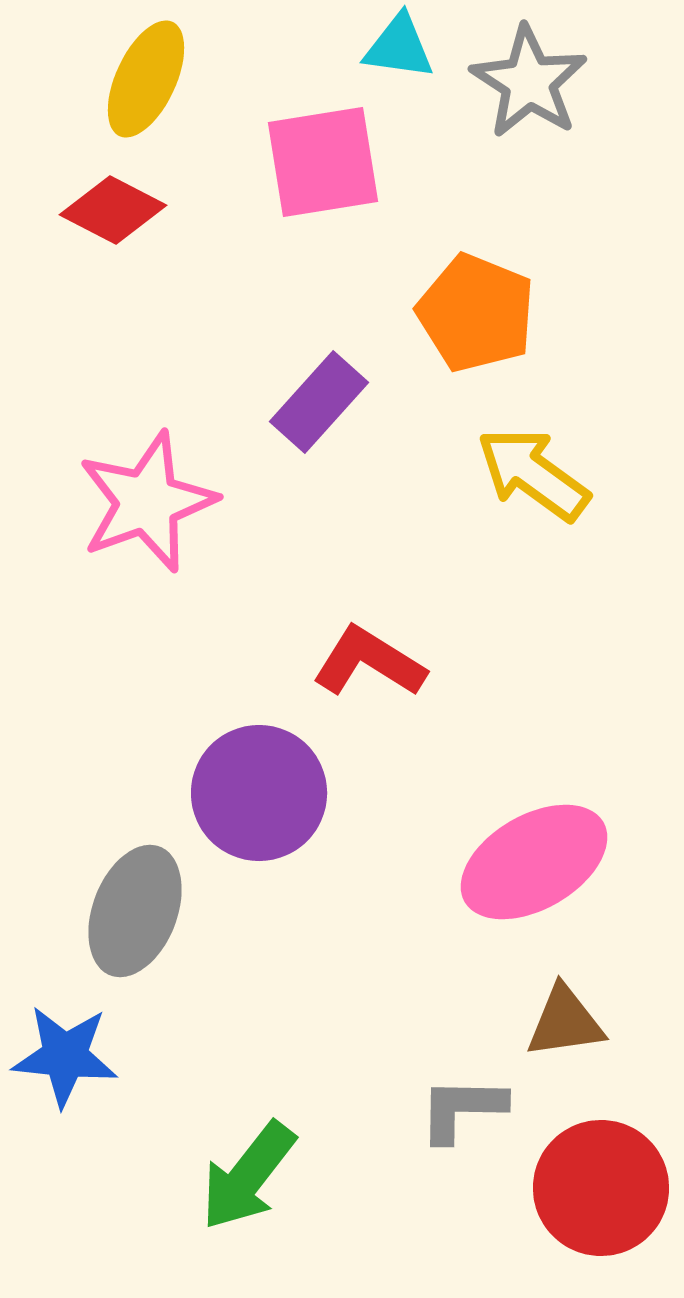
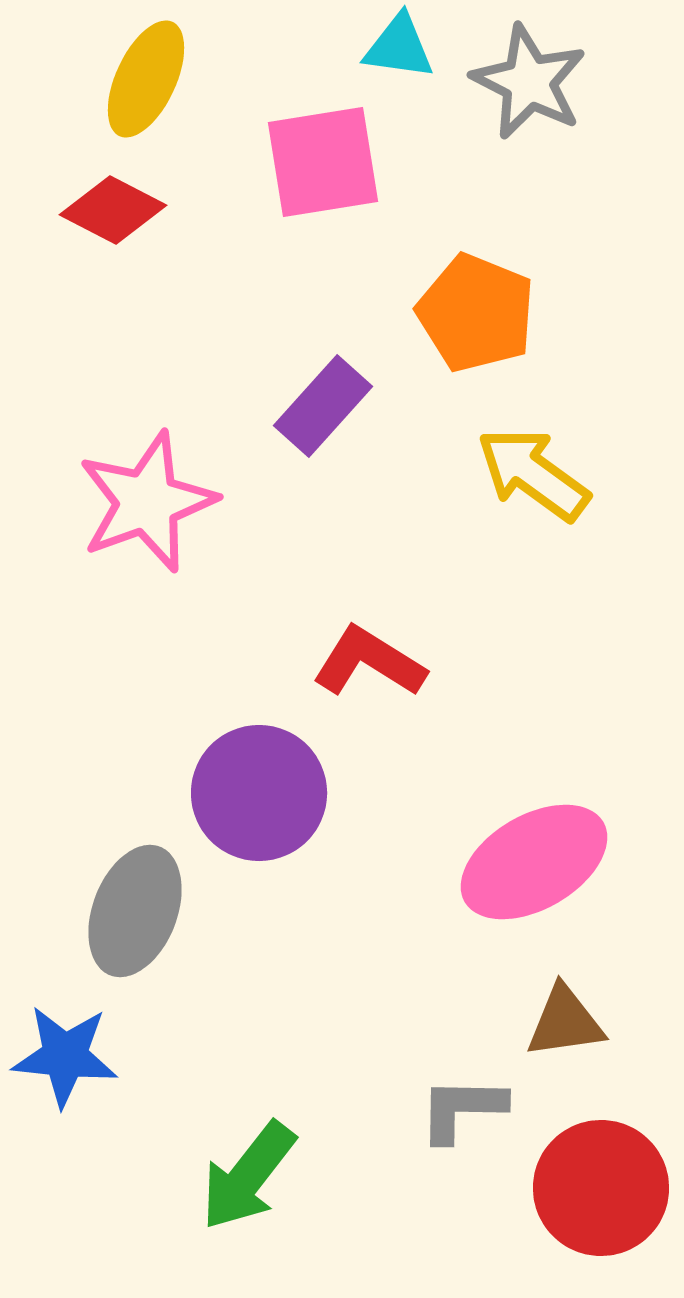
gray star: rotated 6 degrees counterclockwise
purple rectangle: moved 4 px right, 4 px down
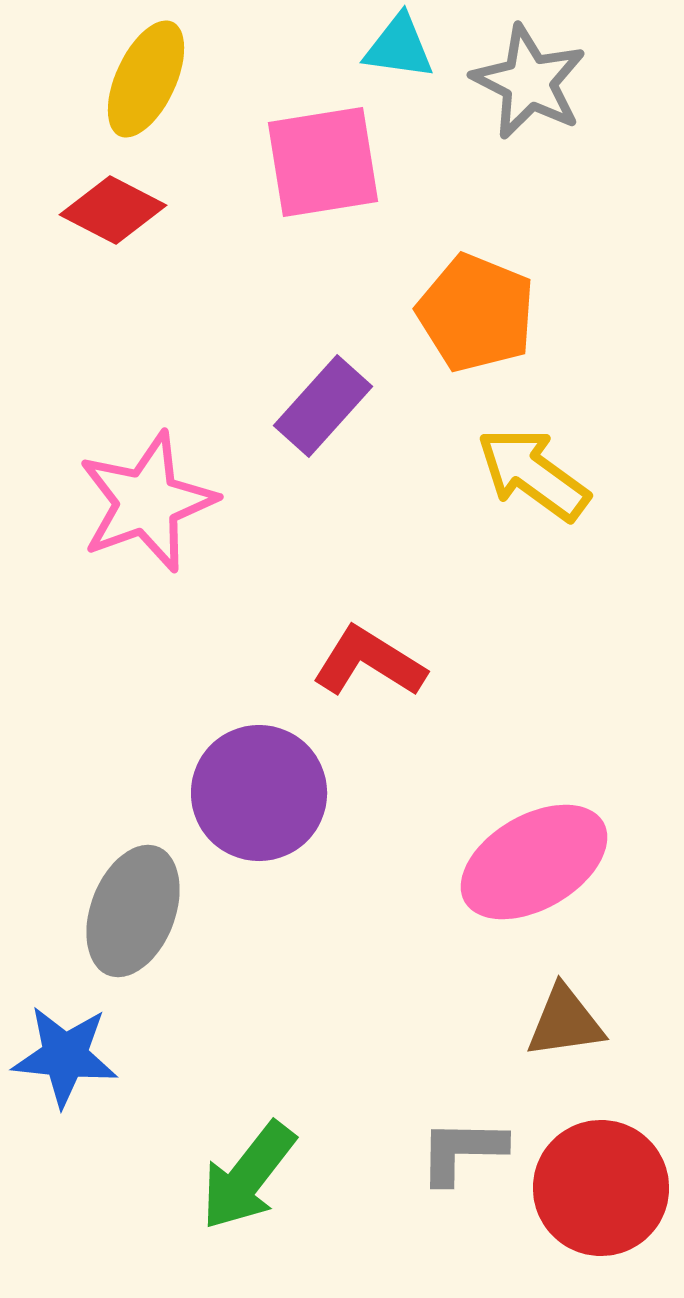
gray ellipse: moved 2 px left
gray L-shape: moved 42 px down
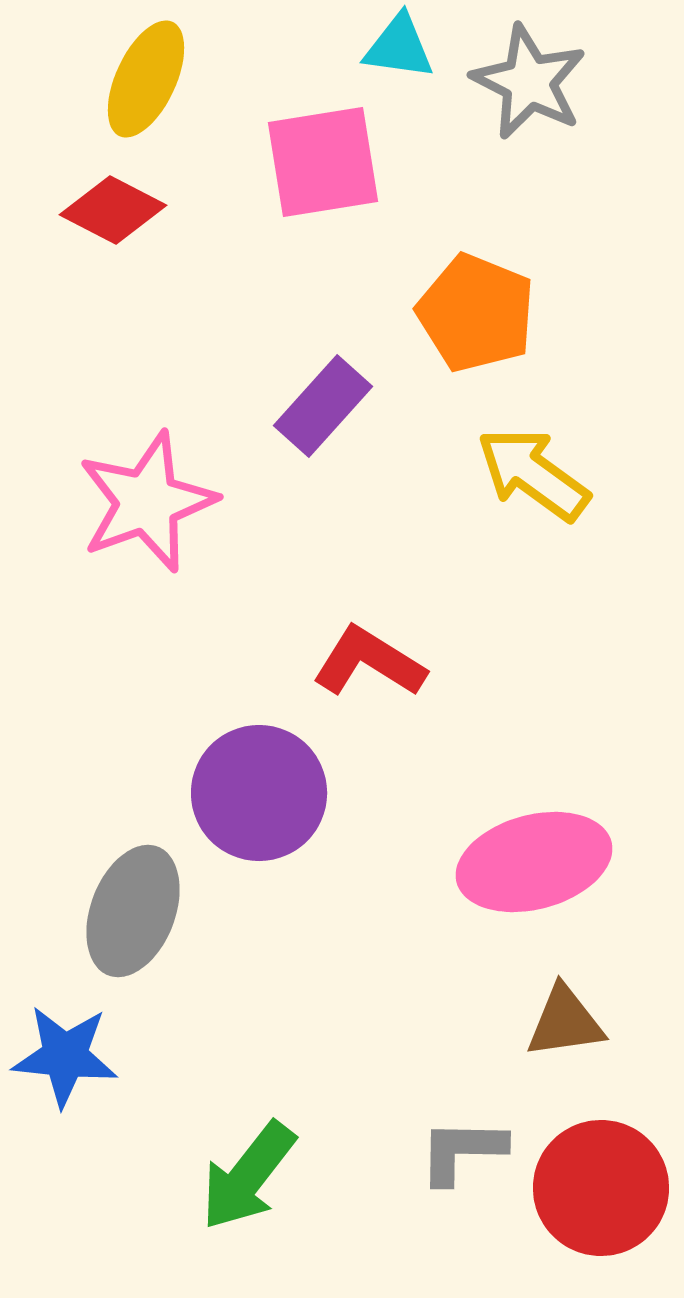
pink ellipse: rotated 15 degrees clockwise
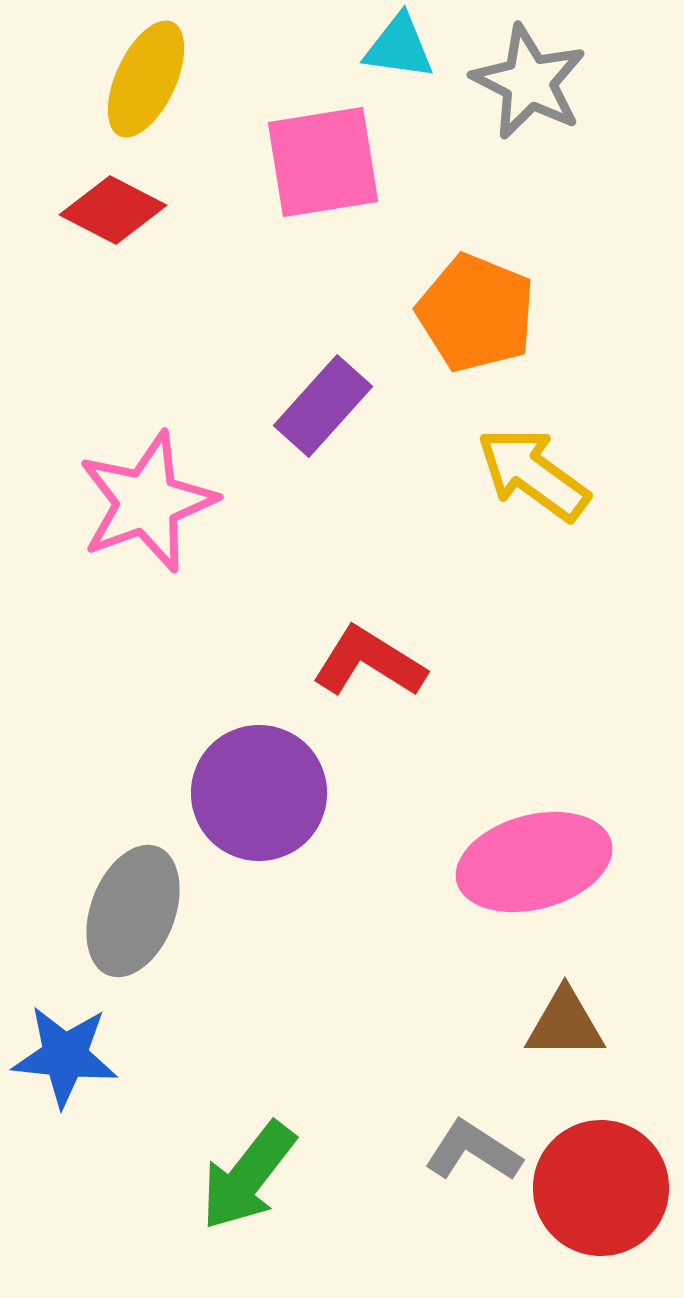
brown triangle: moved 2 px down; rotated 8 degrees clockwise
gray L-shape: moved 11 px right; rotated 32 degrees clockwise
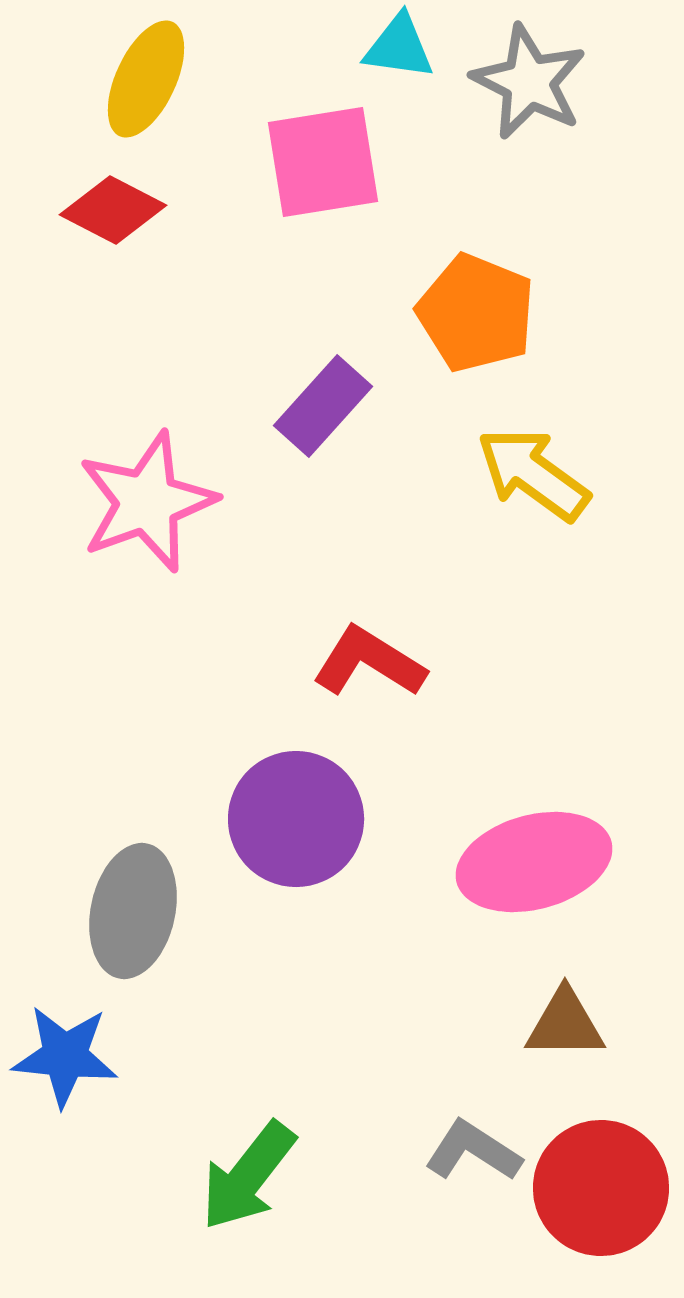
purple circle: moved 37 px right, 26 px down
gray ellipse: rotated 9 degrees counterclockwise
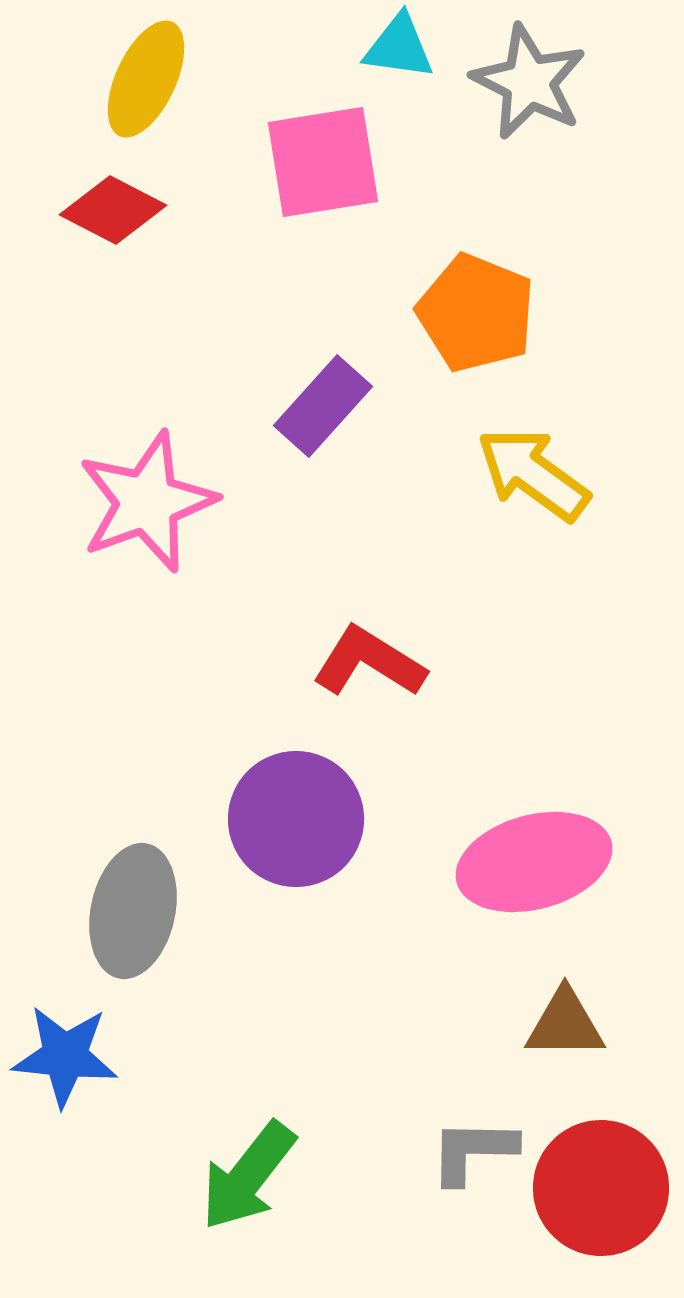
gray L-shape: rotated 32 degrees counterclockwise
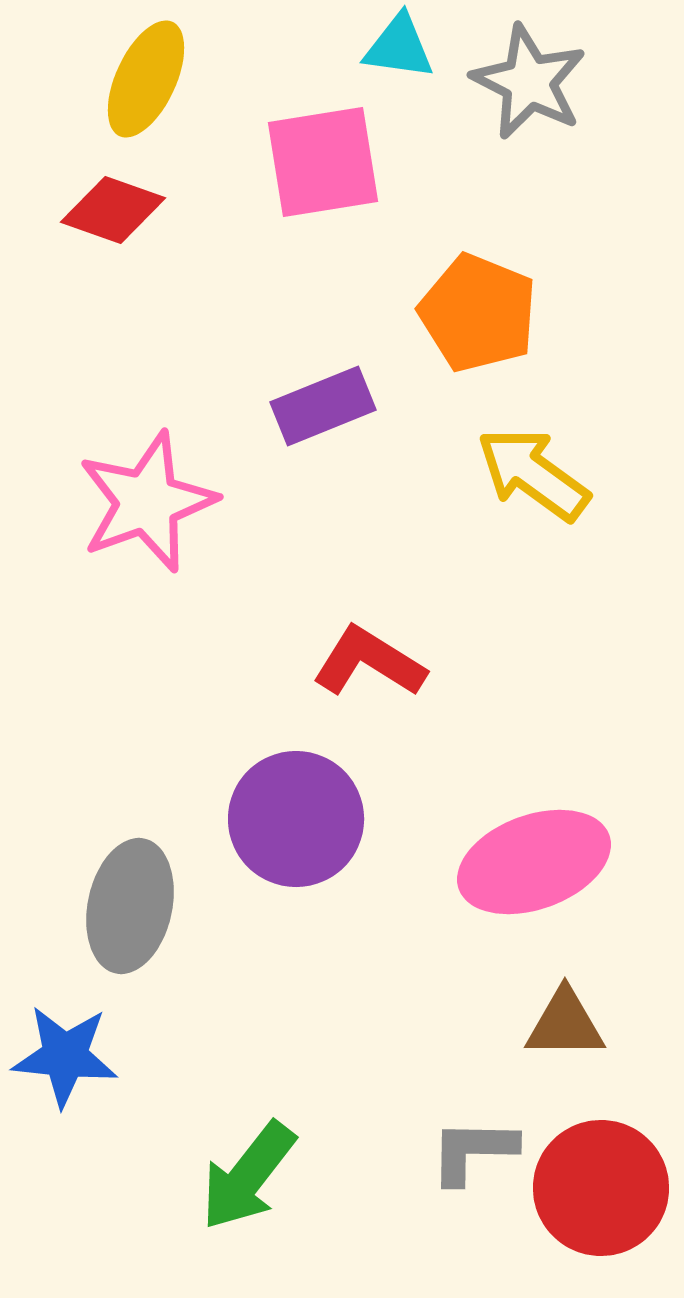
red diamond: rotated 8 degrees counterclockwise
orange pentagon: moved 2 px right
purple rectangle: rotated 26 degrees clockwise
pink ellipse: rotated 5 degrees counterclockwise
gray ellipse: moved 3 px left, 5 px up
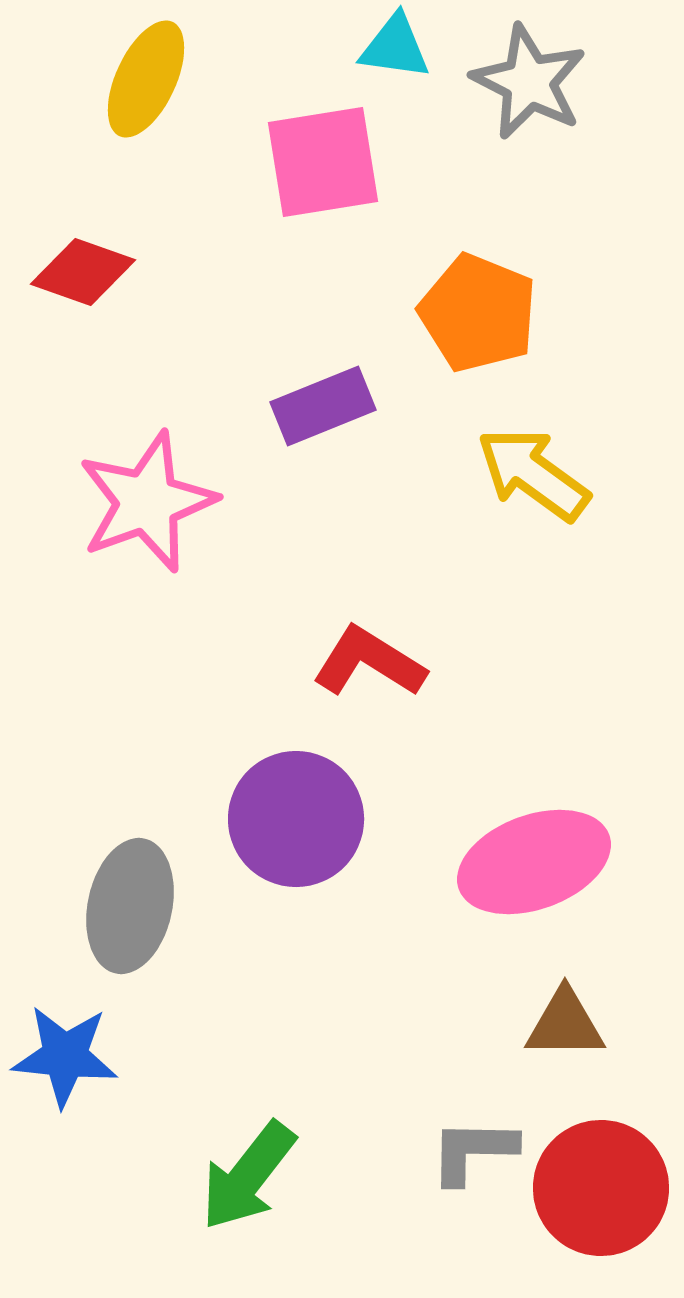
cyan triangle: moved 4 px left
red diamond: moved 30 px left, 62 px down
